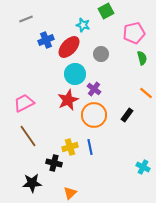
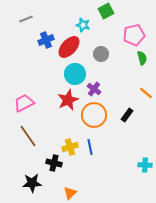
pink pentagon: moved 2 px down
cyan cross: moved 2 px right, 2 px up; rotated 24 degrees counterclockwise
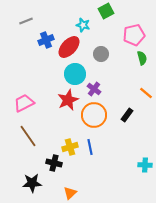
gray line: moved 2 px down
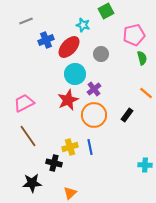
purple cross: rotated 16 degrees clockwise
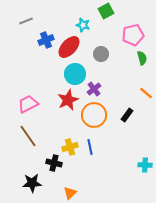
pink pentagon: moved 1 px left
pink trapezoid: moved 4 px right, 1 px down
